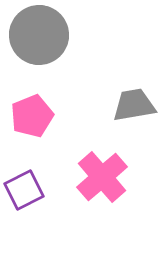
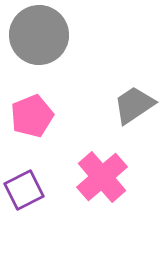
gray trapezoid: rotated 24 degrees counterclockwise
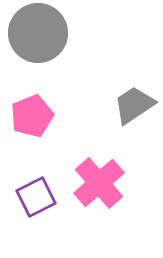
gray circle: moved 1 px left, 2 px up
pink cross: moved 3 px left, 6 px down
purple square: moved 12 px right, 7 px down
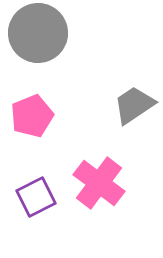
pink cross: rotated 12 degrees counterclockwise
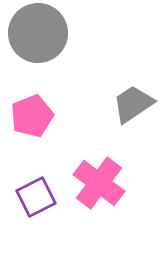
gray trapezoid: moved 1 px left, 1 px up
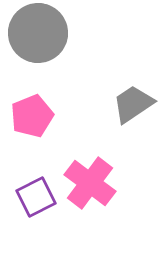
pink cross: moved 9 px left
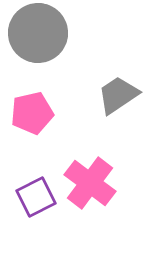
gray trapezoid: moved 15 px left, 9 px up
pink pentagon: moved 3 px up; rotated 9 degrees clockwise
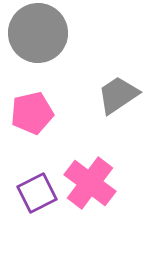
purple square: moved 1 px right, 4 px up
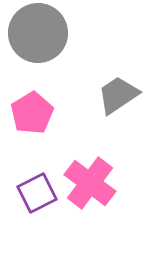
pink pentagon: rotated 18 degrees counterclockwise
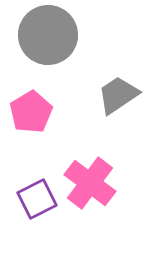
gray circle: moved 10 px right, 2 px down
pink pentagon: moved 1 px left, 1 px up
purple square: moved 6 px down
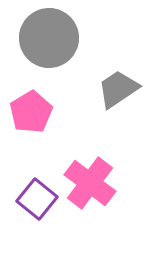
gray circle: moved 1 px right, 3 px down
gray trapezoid: moved 6 px up
purple square: rotated 24 degrees counterclockwise
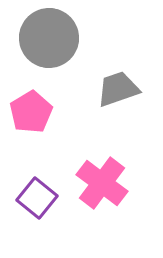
gray trapezoid: rotated 15 degrees clockwise
pink cross: moved 12 px right
purple square: moved 1 px up
